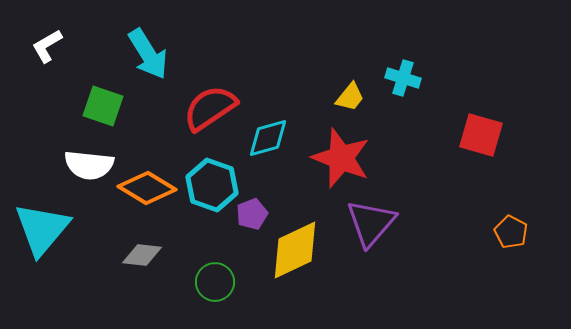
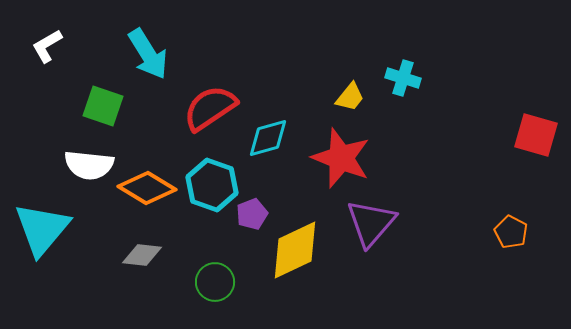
red square: moved 55 px right
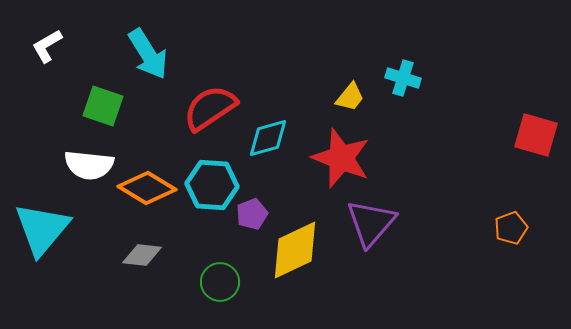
cyan hexagon: rotated 15 degrees counterclockwise
orange pentagon: moved 4 px up; rotated 24 degrees clockwise
green circle: moved 5 px right
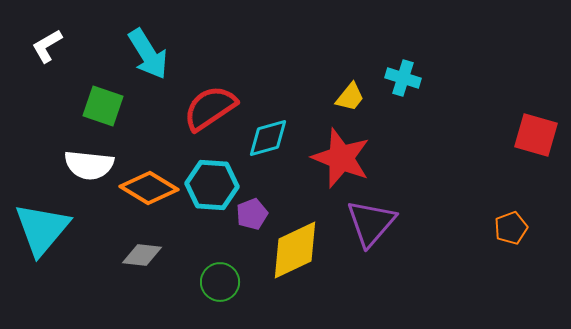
orange diamond: moved 2 px right
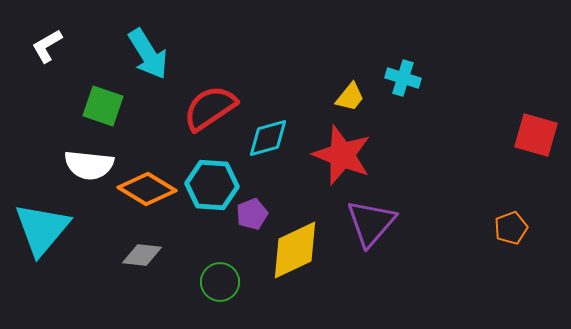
red star: moved 1 px right, 3 px up
orange diamond: moved 2 px left, 1 px down
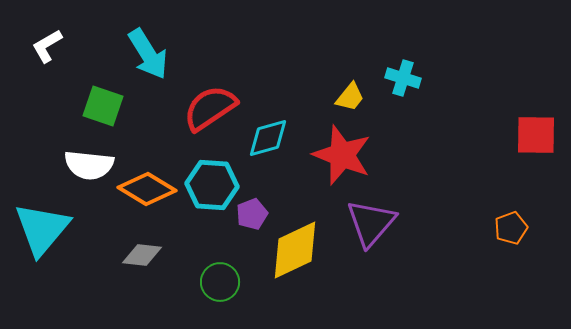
red square: rotated 15 degrees counterclockwise
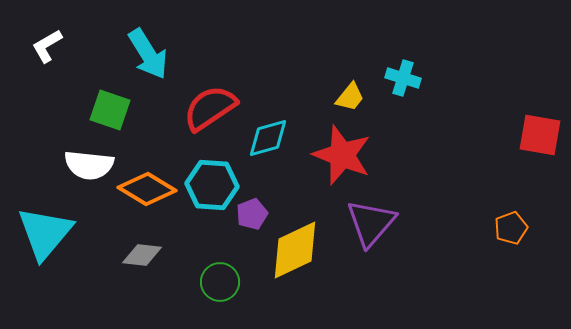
green square: moved 7 px right, 4 px down
red square: moved 4 px right; rotated 9 degrees clockwise
cyan triangle: moved 3 px right, 4 px down
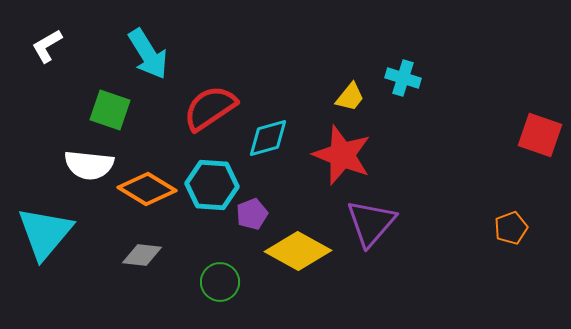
red square: rotated 9 degrees clockwise
yellow diamond: moved 3 px right, 1 px down; rotated 54 degrees clockwise
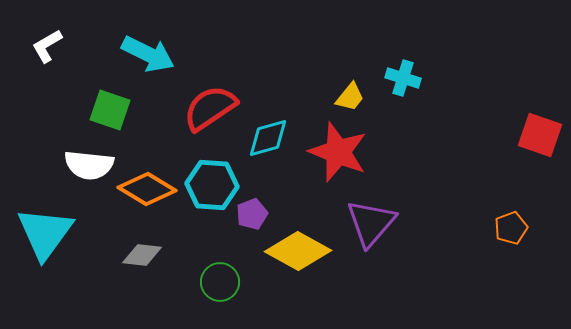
cyan arrow: rotated 32 degrees counterclockwise
red star: moved 4 px left, 3 px up
cyan triangle: rotated 4 degrees counterclockwise
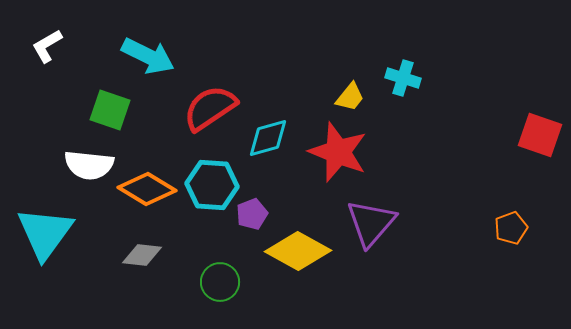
cyan arrow: moved 2 px down
